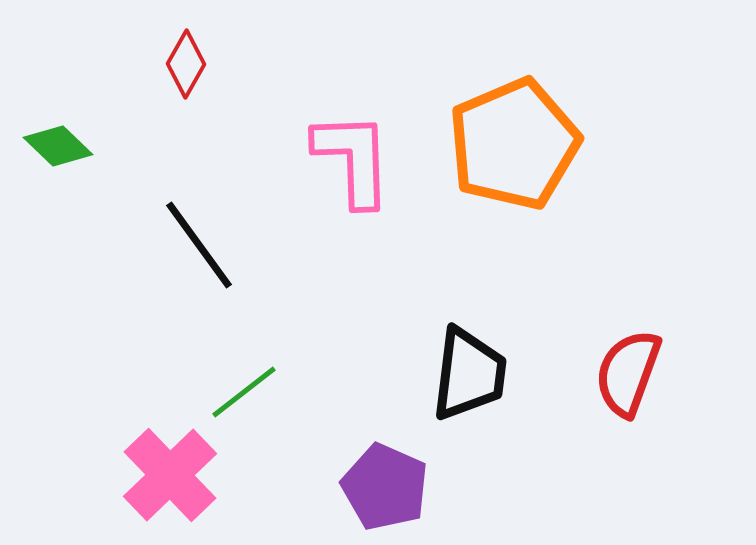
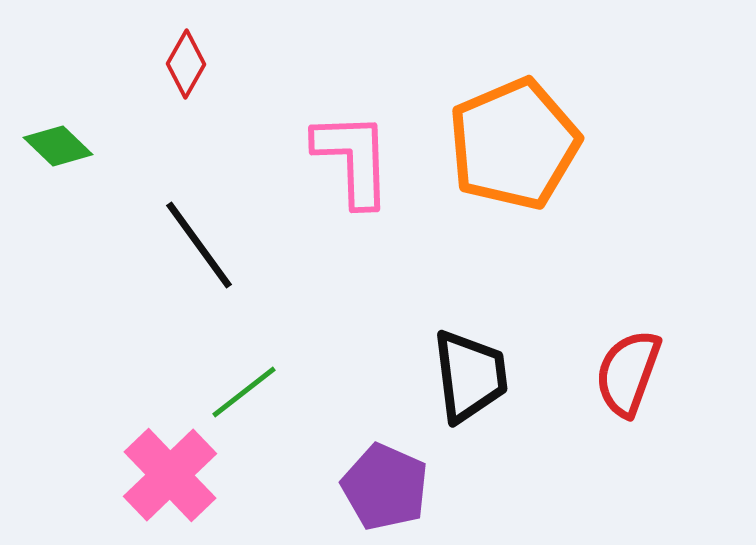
black trapezoid: moved 1 px right, 2 px down; rotated 14 degrees counterclockwise
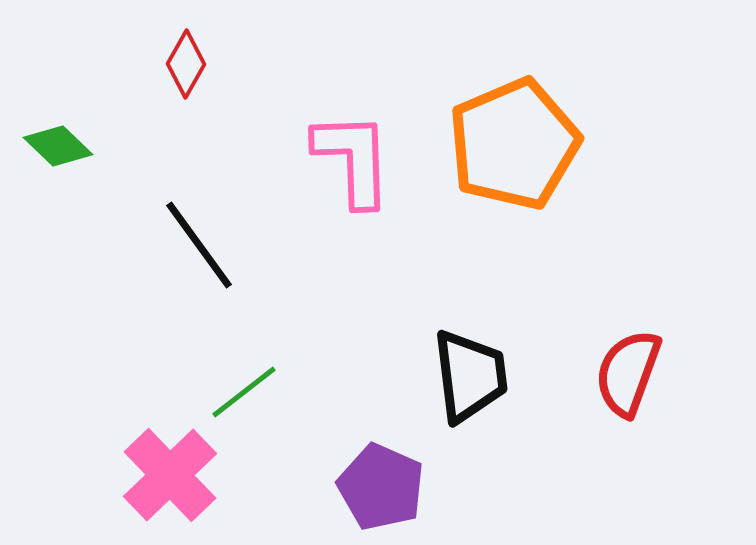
purple pentagon: moved 4 px left
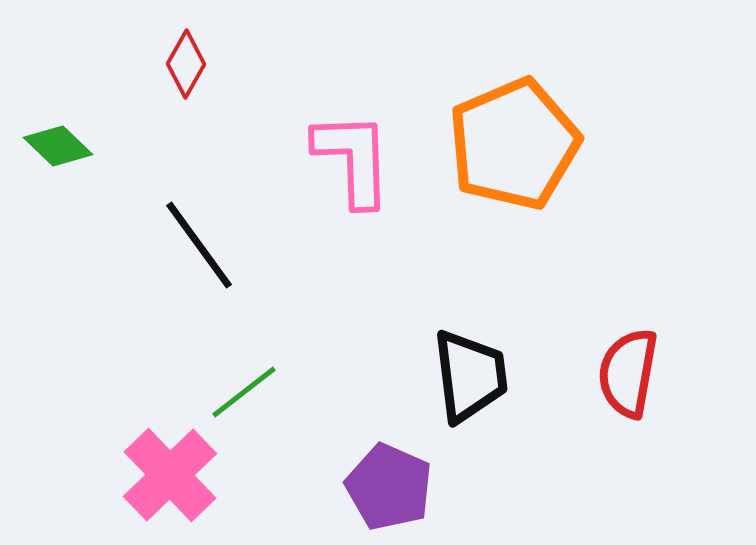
red semicircle: rotated 10 degrees counterclockwise
purple pentagon: moved 8 px right
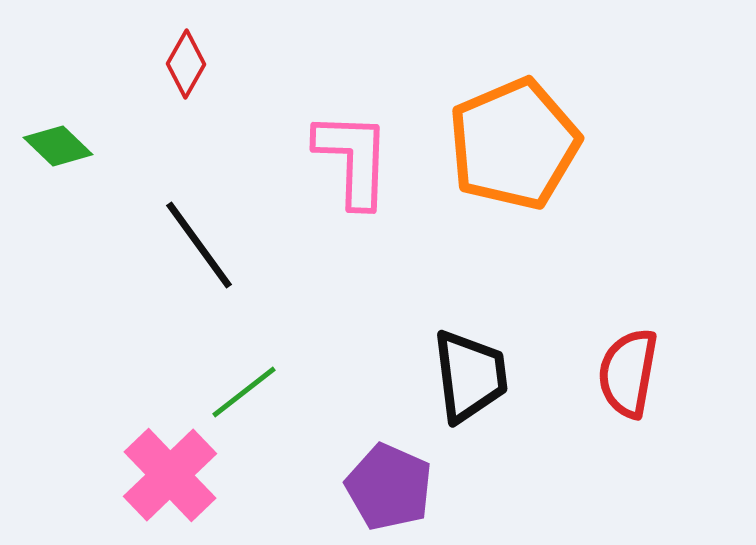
pink L-shape: rotated 4 degrees clockwise
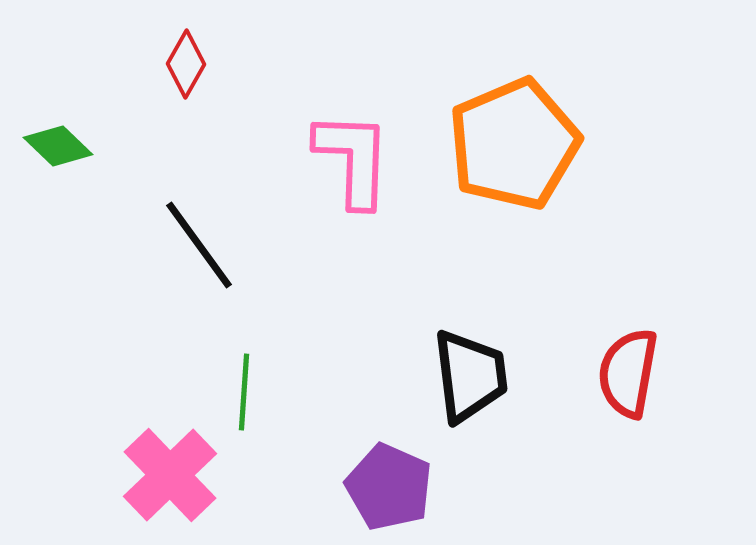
green line: rotated 48 degrees counterclockwise
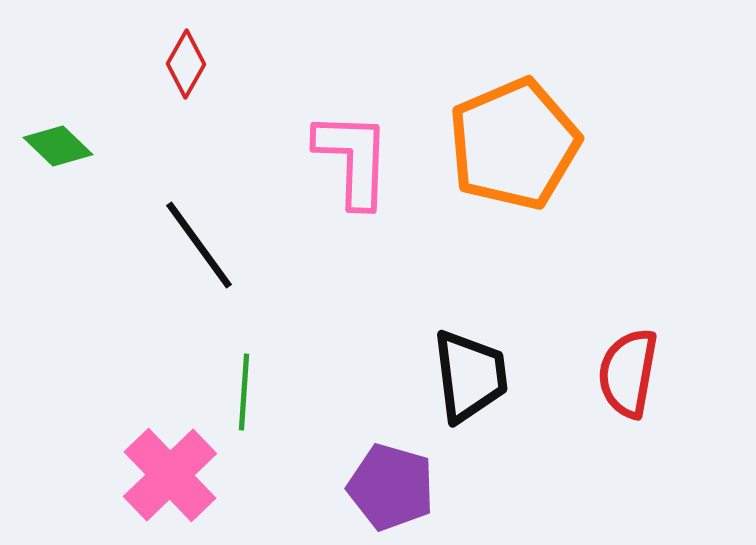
purple pentagon: moved 2 px right; rotated 8 degrees counterclockwise
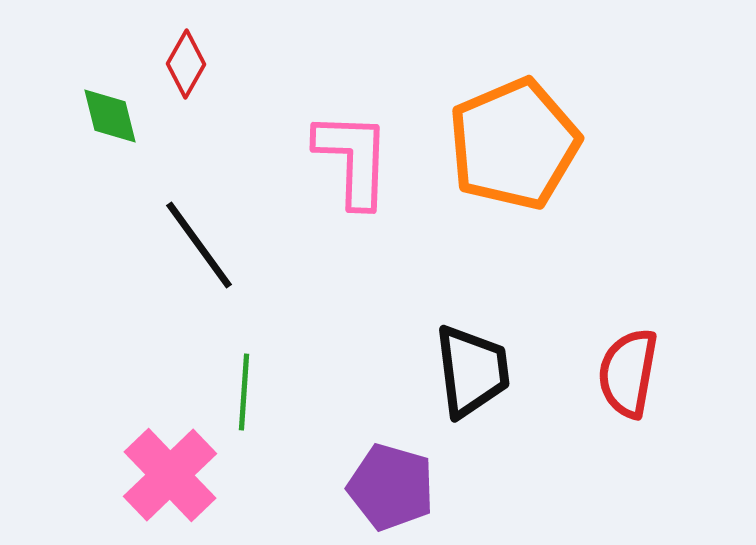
green diamond: moved 52 px right, 30 px up; rotated 32 degrees clockwise
black trapezoid: moved 2 px right, 5 px up
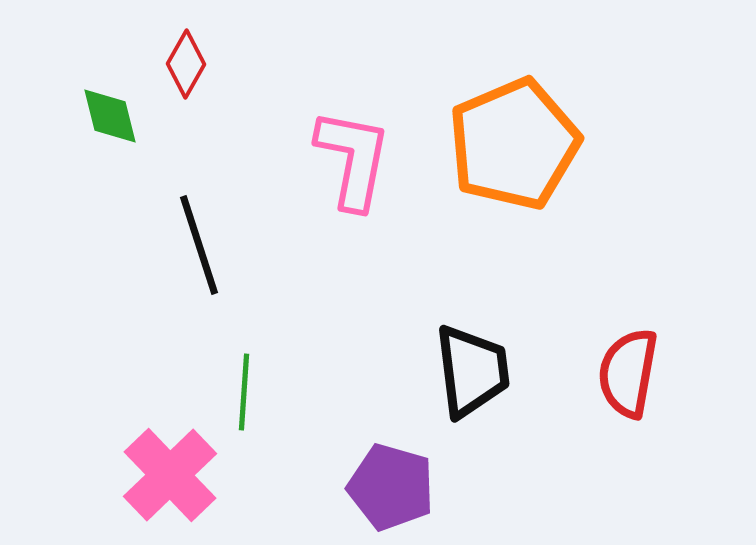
pink L-shape: rotated 9 degrees clockwise
black line: rotated 18 degrees clockwise
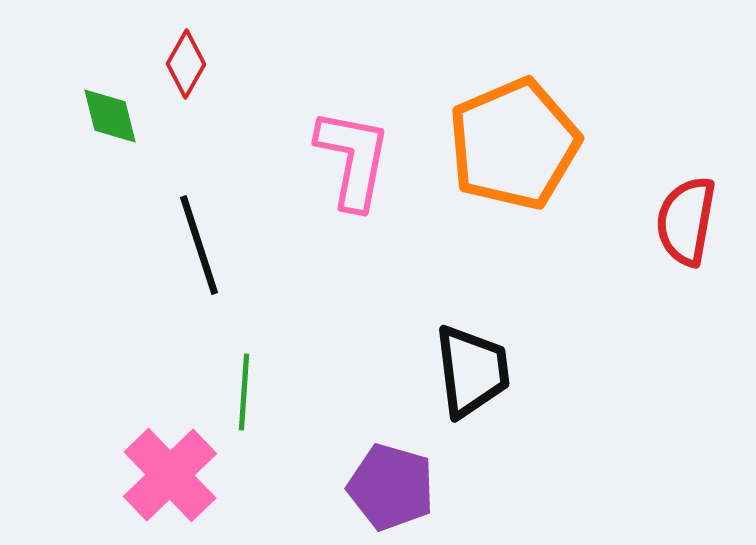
red semicircle: moved 58 px right, 152 px up
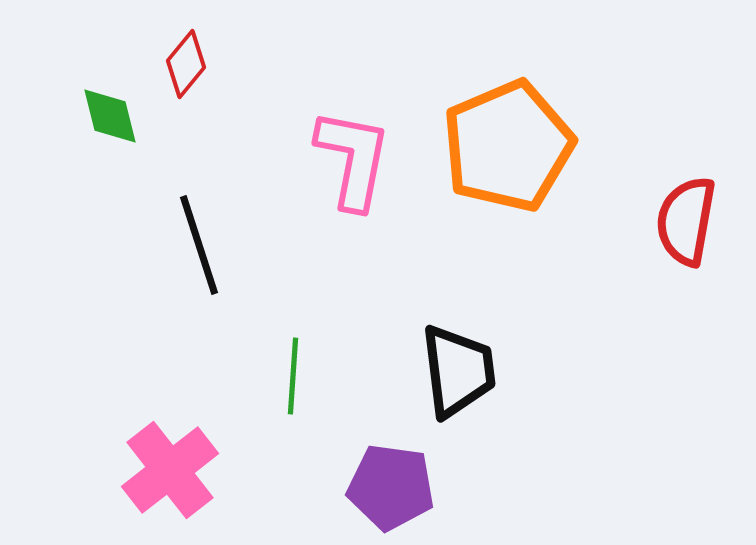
red diamond: rotated 10 degrees clockwise
orange pentagon: moved 6 px left, 2 px down
black trapezoid: moved 14 px left
green line: moved 49 px right, 16 px up
pink cross: moved 5 px up; rotated 6 degrees clockwise
purple pentagon: rotated 8 degrees counterclockwise
